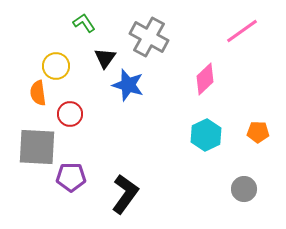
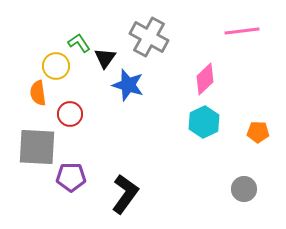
green L-shape: moved 5 px left, 20 px down
pink line: rotated 28 degrees clockwise
cyan hexagon: moved 2 px left, 13 px up
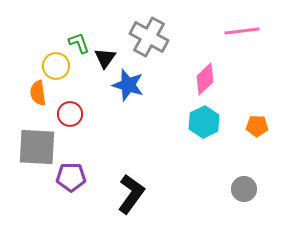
green L-shape: rotated 15 degrees clockwise
orange pentagon: moved 1 px left, 6 px up
black L-shape: moved 6 px right
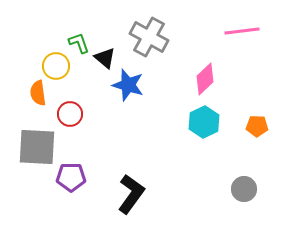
black triangle: rotated 25 degrees counterclockwise
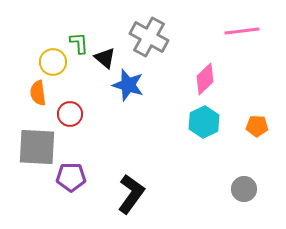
green L-shape: rotated 15 degrees clockwise
yellow circle: moved 3 px left, 4 px up
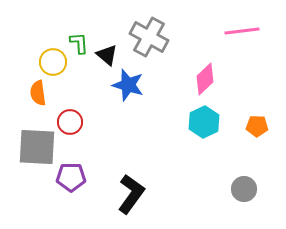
black triangle: moved 2 px right, 3 px up
red circle: moved 8 px down
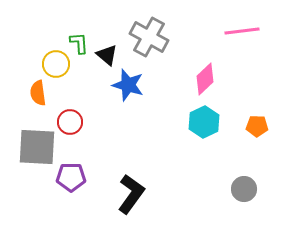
yellow circle: moved 3 px right, 2 px down
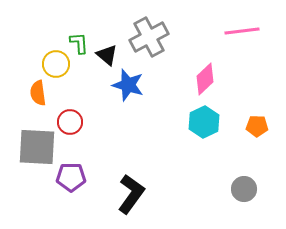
gray cross: rotated 33 degrees clockwise
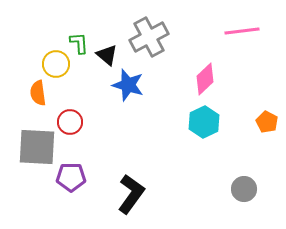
orange pentagon: moved 10 px right, 4 px up; rotated 25 degrees clockwise
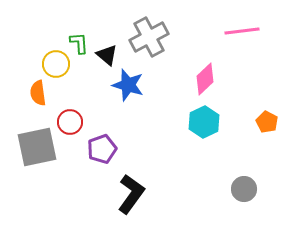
gray square: rotated 15 degrees counterclockwise
purple pentagon: moved 31 px right, 28 px up; rotated 20 degrees counterclockwise
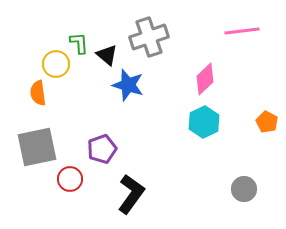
gray cross: rotated 9 degrees clockwise
red circle: moved 57 px down
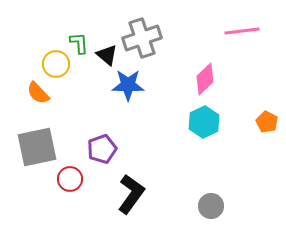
gray cross: moved 7 px left, 1 px down
blue star: rotated 16 degrees counterclockwise
orange semicircle: rotated 35 degrees counterclockwise
gray circle: moved 33 px left, 17 px down
